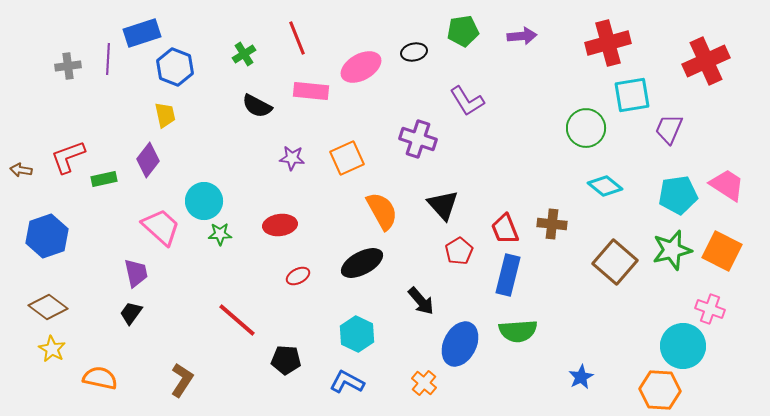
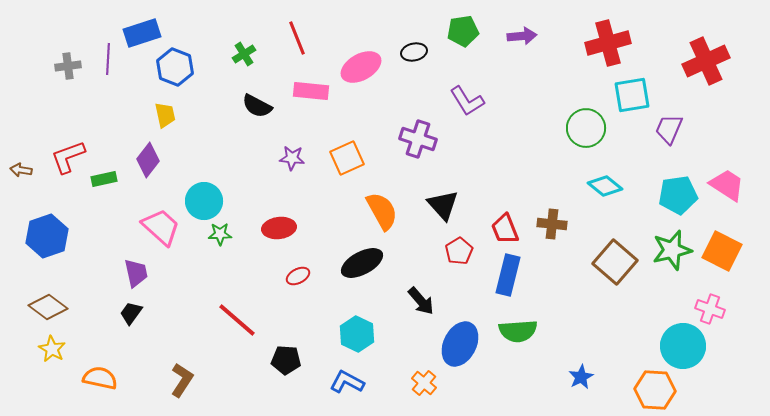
red ellipse at (280, 225): moved 1 px left, 3 px down
orange hexagon at (660, 390): moved 5 px left
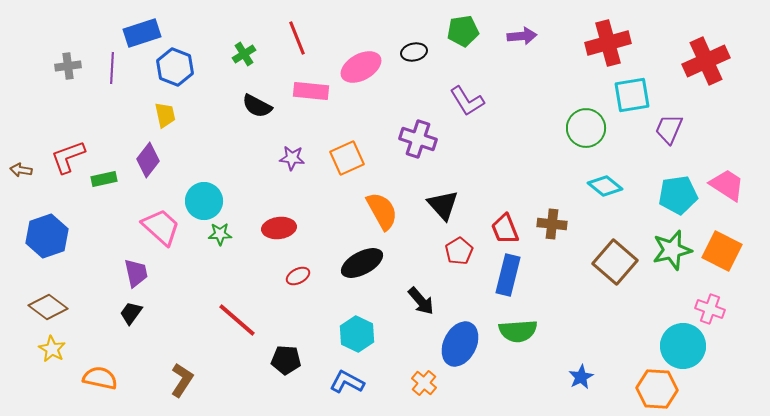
purple line at (108, 59): moved 4 px right, 9 px down
orange hexagon at (655, 390): moved 2 px right, 1 px up
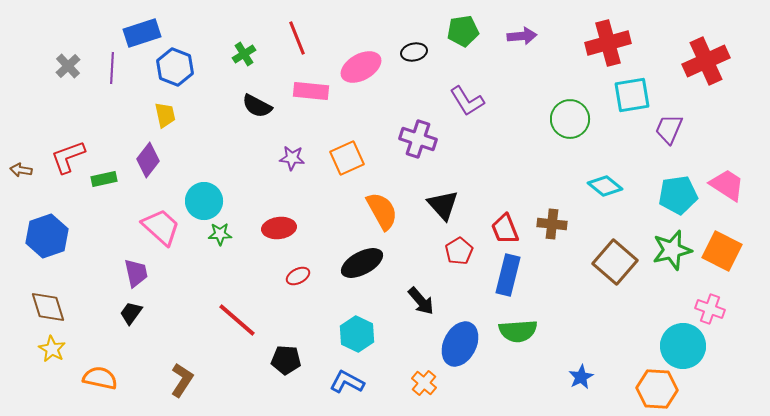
gray cross at (68, 66): rotated 35 degrees counterclockwise
green circle at (586, 128): moved 16 px left, 9 px up
brown diamond at (48, 307): rotated 36 degrees clockwise
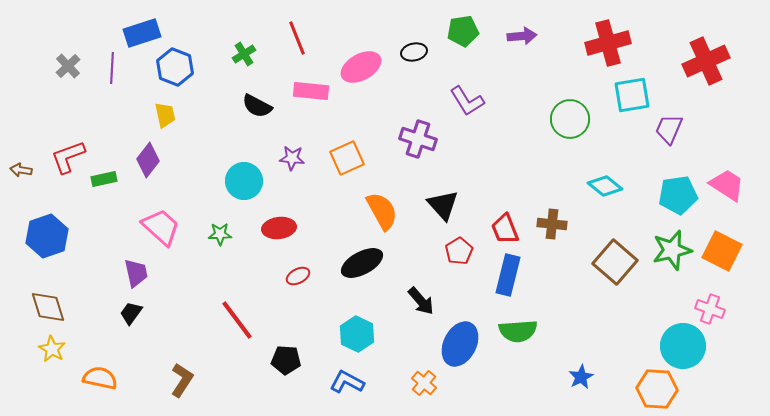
cyan circle at (204, 201): moved 40 px right, 20 px up
red line at (237, 320): rotated 12 degrees clockwise
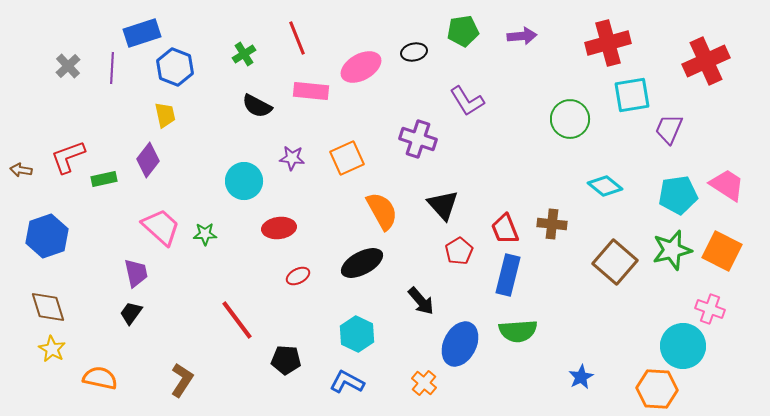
green star at (220, 234): moved 15 px left
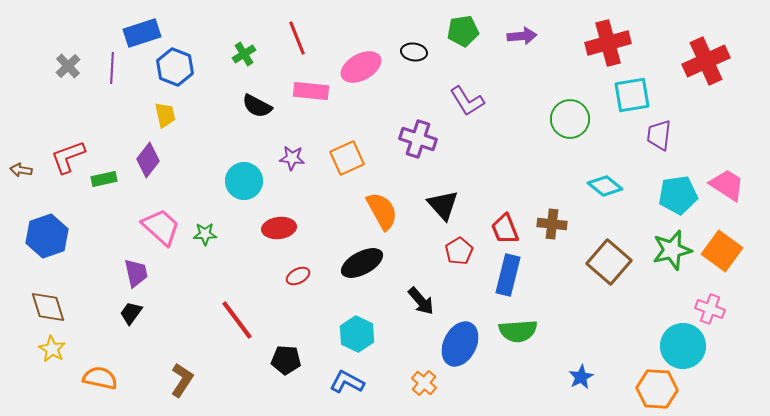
black ellipse at (414, 52): rotated 20 degrees clockwise
purple trapezoid at (669, 129): moved 10 px left, 6 px down; rotated 16 degrees counterclockwise
orange square at (722, 251): rotated 9 degrees clockwise
brown square at (615, 262): moved 6 px left
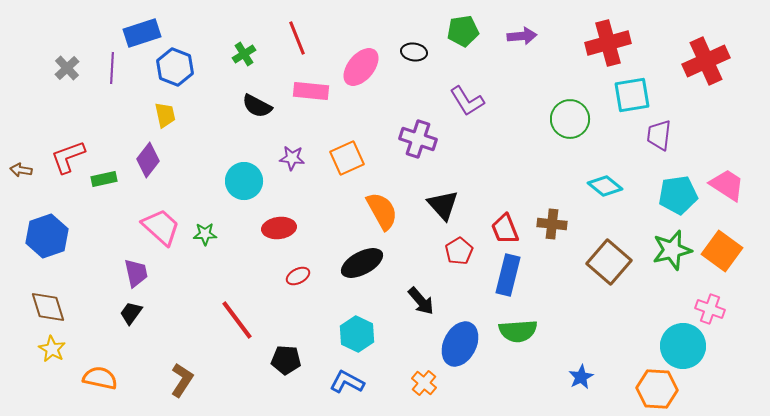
gray cross at (68, 66): moved 1 px left, 2 px down
pink ellipse at (361, 67): rotated 21 degrees counterclockwise
